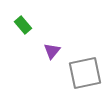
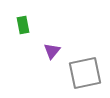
green rectangle: rotated 30 degrees clockwise
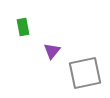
green rectangle: moved 2 px down
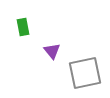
purple triangle: rotated 18 degrees counterclockwise
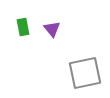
purple triangle: moved 22 px up
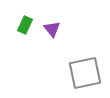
green rectangle: moved 2 px right, 2 px up; rotated 36 degrees clockwise
